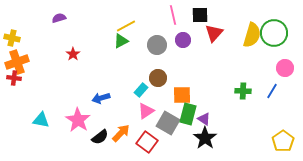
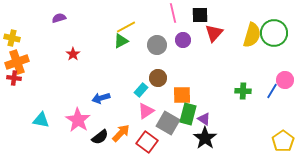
pink line: moved 2 px up
yellow line: moved 1 px down
pink circle: moved 12 px down
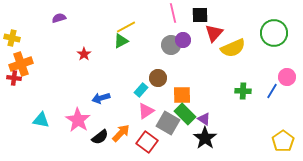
yellow semicircle: moved 19 px left, 13 px down; rotated 50 degrees clockwise
gray circle: moved 14 px right
red star: moved 11 px right
orange cross: moved 4 px right, 2 px down
pink circle: moved 2 px right, 3 px up
green rectangle: moved 3 px left; rotated 60 degrees counterclockwise
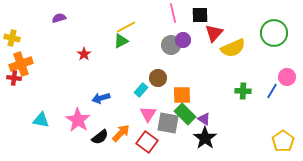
pink triangle: moved 2 px right, 3 px down; rotated 24 degrees counterclockwise
gray square: rotated 20 degrees counterclockwise
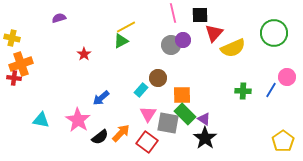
blue line: moved 1 px left, 1 px up
blue arrow: rotated 24 degrees counterclockwise
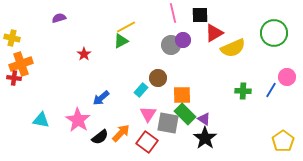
red triangle: rotated 18 degrees clockwise
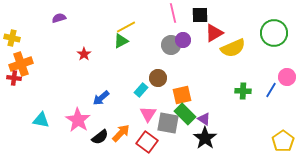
orange square: rotated 12 degrees counterclockwise
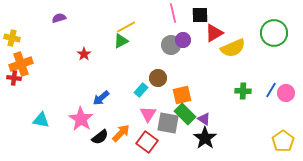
pink circle: moved 1 px left, 16 px down
pink star: moved 3 px right, 1 px up
